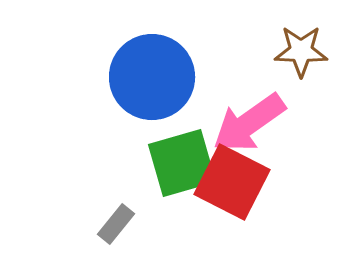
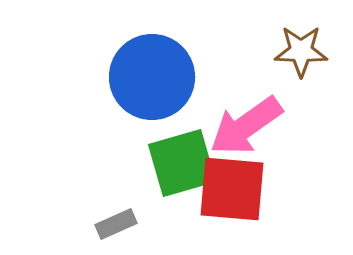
pink arrow: moved 3 px left, 3 px down
red square: moved 7 px down; rotated 22 degrees counterclockwise
gray rectangle: rotated 27 degrees clockwise
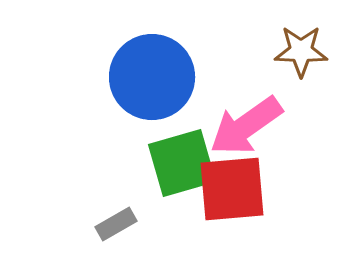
red square: rotated 10 degrees counterclockwise
gray rectangle: rotated 6 degrees counterclockwise
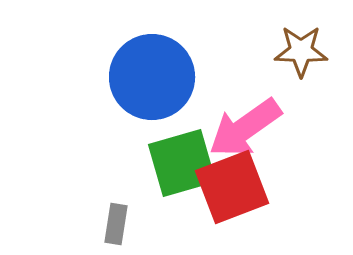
pink arrow: moved 1 px left, 2 px down
red square: moved 2 px up; rotated 16 degrees counterclockwise
gray rectangle: rotated 51 degrees counterclockwise
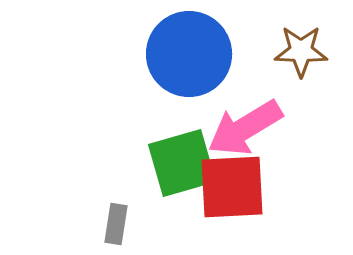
blue circle: moved 37 px right, 23 px up
pink arrow: rotated 4 degrees clockwise
red square: rotated 18 degrees clockwise
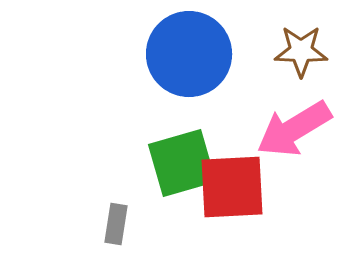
pink arrow: moved 49 px right, 1 px down
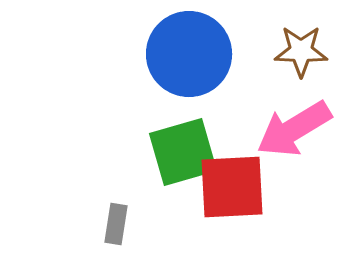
green square: moved 1 px right, 11 px up
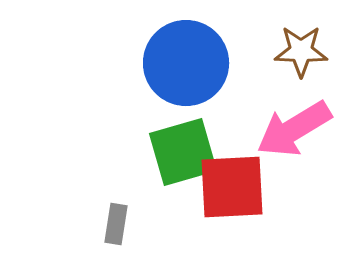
blue circle: moved 3 px left, 9 px down
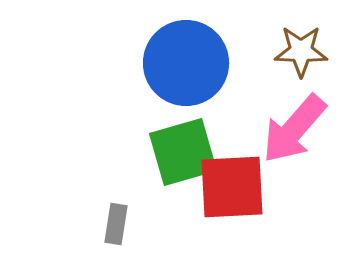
pink arrow: rotated 18 degrees counterclockwise
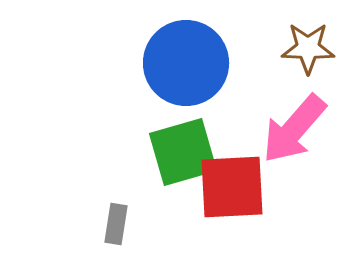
brown star: moved 7 px right, 3 px up
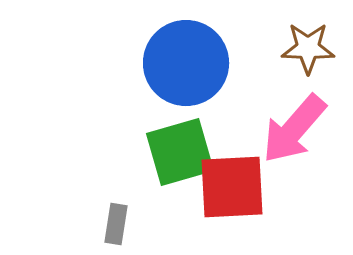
green square: moved 3 px left
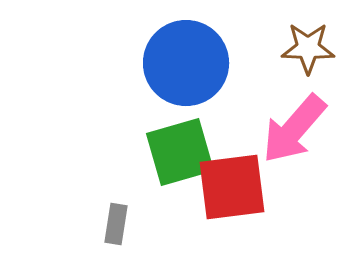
red square: rotated 4 degrees counterclockwise
